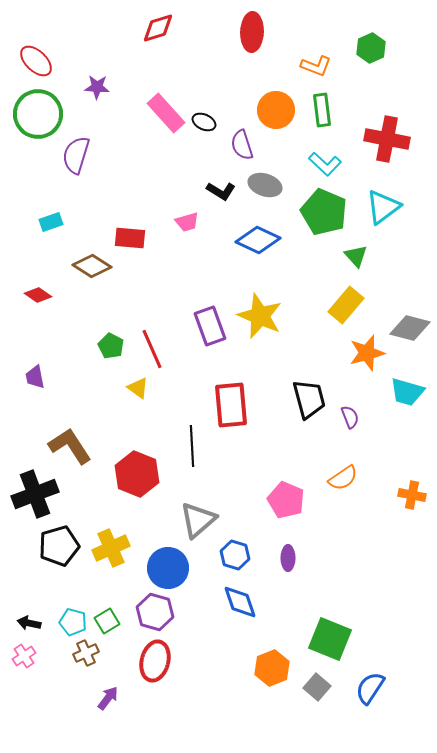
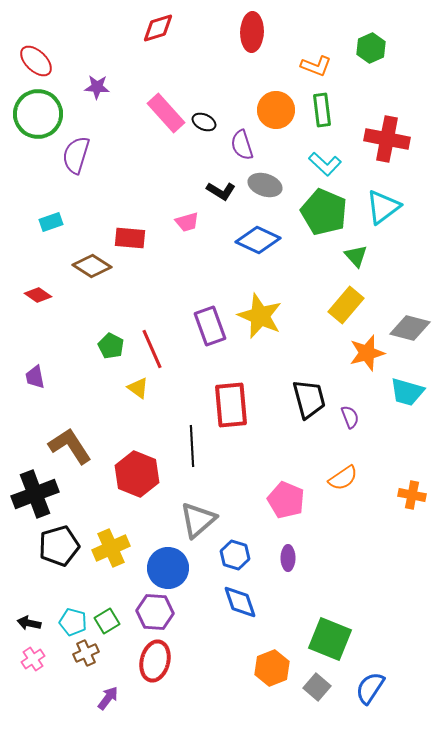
purple hexagon at (155, 612): rotated 12 degrees counterclockwise
pink cross at (24, 656): moved 9 px right, 3 px down
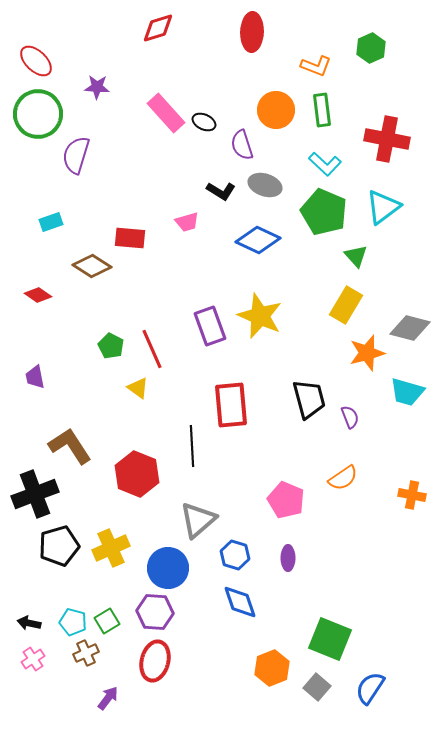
yellow rectangle at (346, 305): rotated 9 degrees counterclockwise
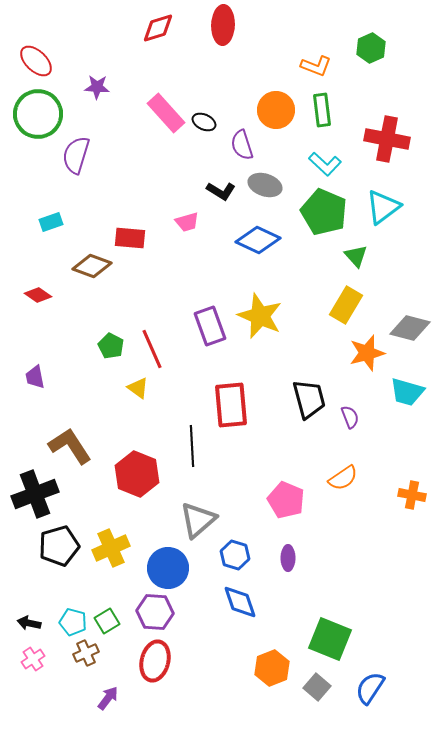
red ellipse at (252, 32): moved 29 px left, 7 px up
brown diamond at (92, 266): rotated 12 degrees counterclockwise
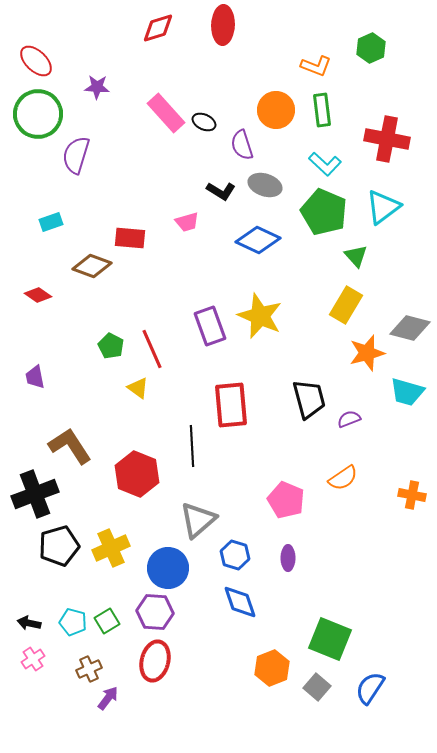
purple semicircle at (350, 417): moved 1 px left, 2 px down; rotated 90 degrees counterclockwise
brown cross at (86, 653): moved 3 px right, 16 px down
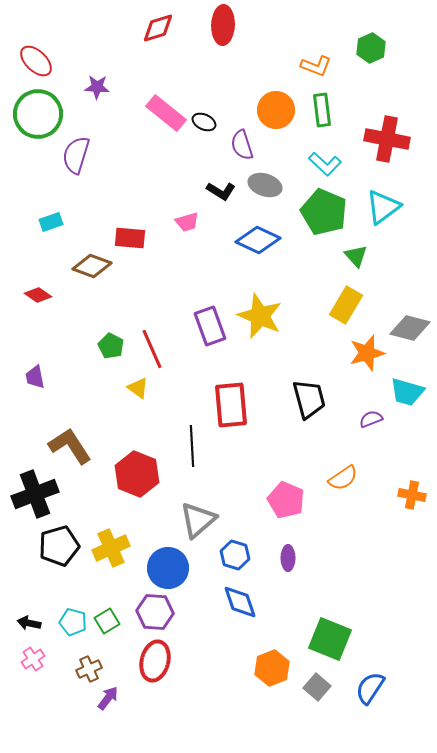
pink rectangle at (166, 113): rotated 9 degrees counterclockwise
purple semicircle at (349, 419): moved 22 px right
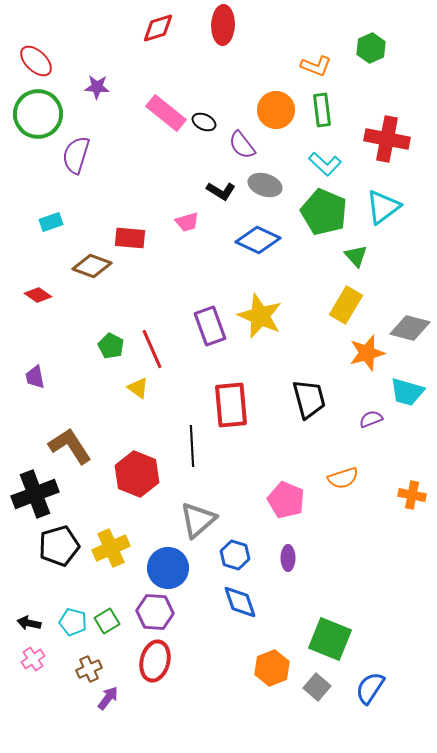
purple semicircle at (242, 145): rotated 20 degrees counterclockwise
orange semicircle at (343, 478): rotated 16 degrees clockwise
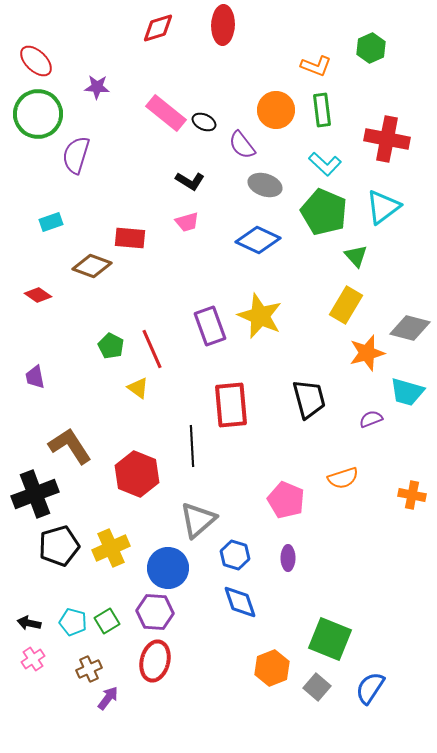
black L-shape at (221, 191): moved 31 px left, 10 px up
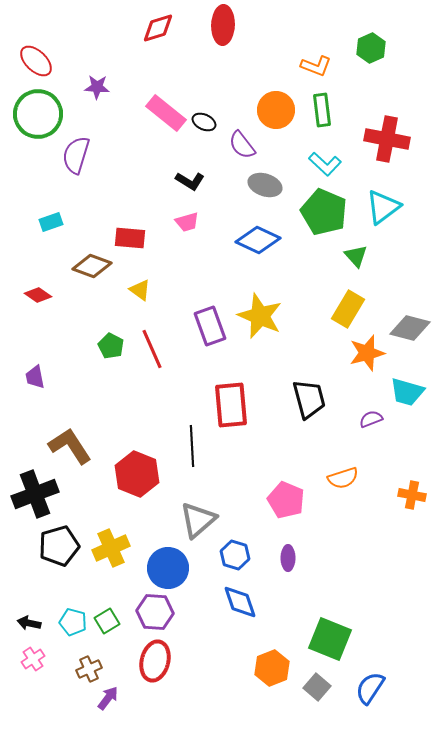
yellow rectangle at (346, 305): moved 2 px right, 4 px down
yellow triangle at (138, 388): moved 2 px right, 98 px up
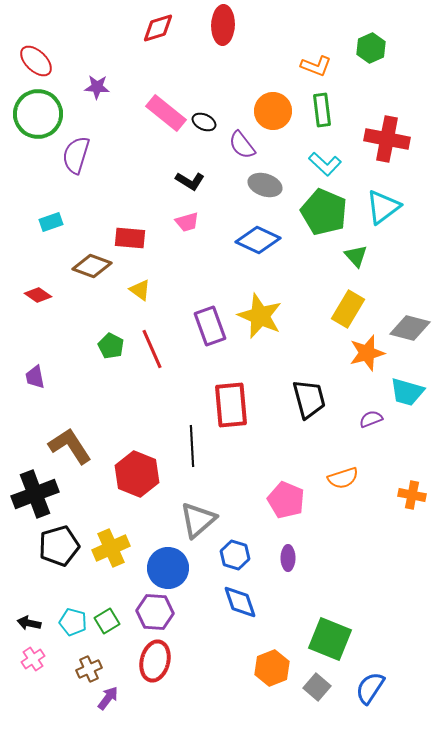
orange circle at (276, 110): moved 3 px left, 1 px down
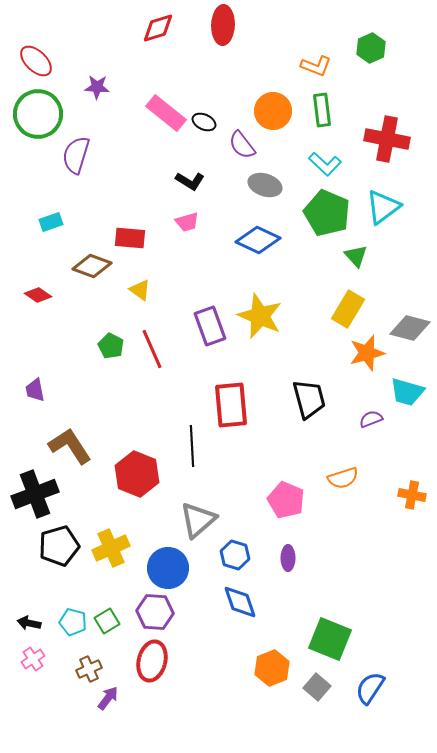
green pentagon at (324, 212): moved 3 px right, 1 px down
purple trapezoid at (35, 377): moved 13 px down
red ellipse at (155, 661): moved 3 px left
